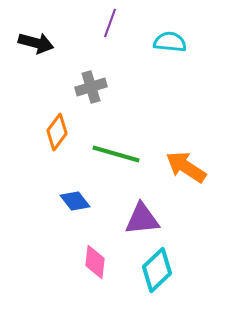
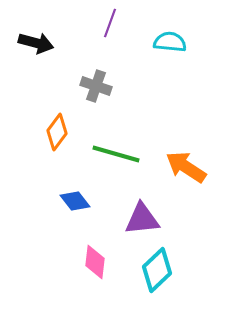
gray cross: moved 5 px right, 1 px up; rotated 36 degrees clockwise
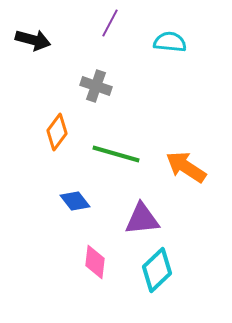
purple line: rotated 8 degrees clockwise
black arrow: moved 3 px left, 3 px up
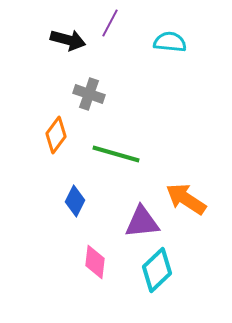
black arrow: moved 35 px right
gray cross: moved 7 px left, 8 px down
orange diamond: moved 1 px left, 3 px down
orange arrow: moved 32 px down
blue diamond: rotated 64 degrees clockwise
purple triangle: moved 3 px down
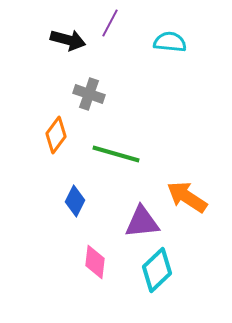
orange arrow: moved 1 px right, 2 px up
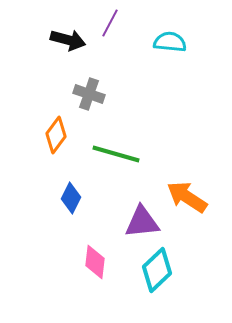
blue diamond: moved 4 px left, 3 px up
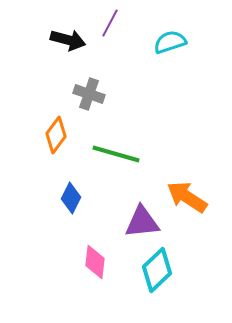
cyan semicircle: rotated 24 degrees counterclockwise
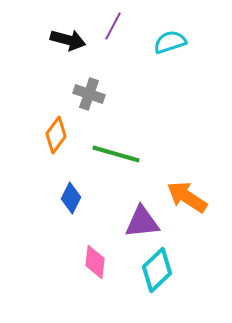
purple line: moved 3 px right, 3 px down
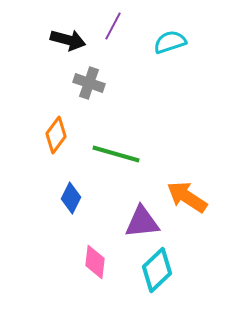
gray cross: moved 11 px up
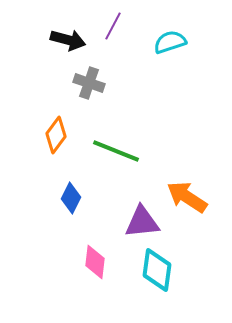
green line: moved 3 px up; rotated 6 degrees clockwise
cyan diamond: rotated 39 degrees counterclockwise
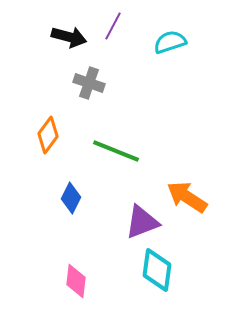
black arrow: moved 1 px right, 3 px up
orange diamond: moved 8 px left
purple triangle: rotated 15 degrees counterclockwise
pink diamond: moved 19 px left, 19 px down
